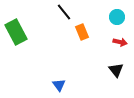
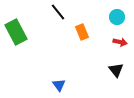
black line: moved 6 px left
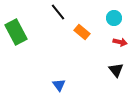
cyan circle: moved 3 px left, 1 px down
orange rectangle: rotated 28 degrees counterclockwise
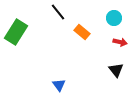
green rectangle: rotated 60 degrees clockwise
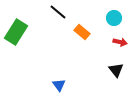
black line: rotated 12 degrees counterclockwise
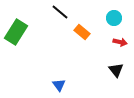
black line: moved 2 px right
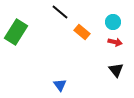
cyan circle: moved 1 px left, 4 px down
red arrow: moved 5 px left
blue triangle: moved 1 px right
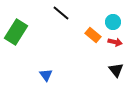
black line: moved 1 px right, 1 px down
orange rectangle: moved 11 px right, 3 px down
blue triangle: moved 14 px left, 10 px up
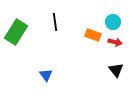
black line: moved 6 px left, 9 px down; rotated 42 degrees clockwise
orange rectangle: rotated 21 degrees counterclockwise
